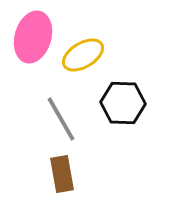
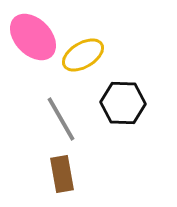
pink ellipse: rotated 60 degrees counterclockwise
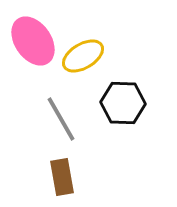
pink ellipse: moved 4 px down; rotated 9 degrees clockwise
yellow ellipse: moved 1 px down
brown rectangle: moved 3 px down
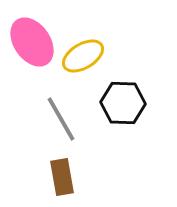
pink ellipse: moved 1 px left, 1 px down
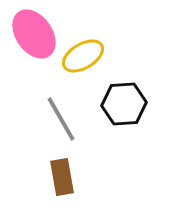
pink ellipse: moved 2 px right, 8 px up
black hexagon: moved 1 px right, 1 px down; rotated 6 degrees counterclockwise
